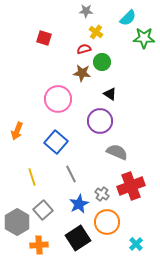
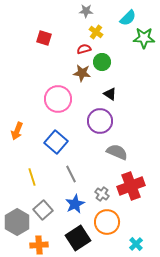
blue star: moved 4 px left
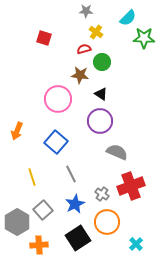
brown star: moved 2 px left, 2 px down
black triangle: moved 9 px left
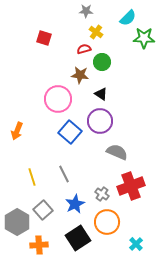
blue square: moved 14 px right, 10 px up
gray line: moved 7 px left
